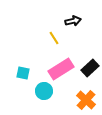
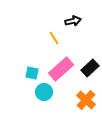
pink rectangle: rotated 10 degrees counterclockwise
cyan square: moved 9 px right
cyan circle: moved 1 px down
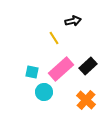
black rectangle: moved 2 px left, 2 px up
cyan square: moved 1 px up
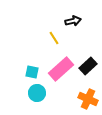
cyan circle: moved 7 px left, 1 px down
orange cross: moved 2 px right, 1 px up; rotated 18 degrees counterclockwise
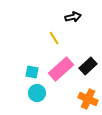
black arrow: moved 4 px up
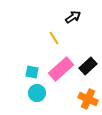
black arrow: rotated 21 degrees counterclockwise
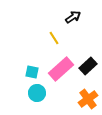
orange cross: rotated 30 degrees clockwise
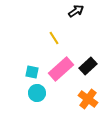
black arrow: moved 3 px right, 6 px up
orange cross: rotated 18 degrees counterclockwise
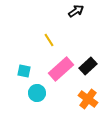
yellow line: moved 5 px left, 2 px down
cyan square: moved 8 px left, 1 px up
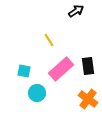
black rectangle: rotated 54 degrees counterclockwise
